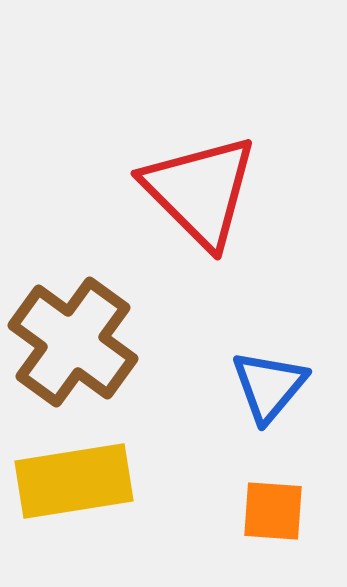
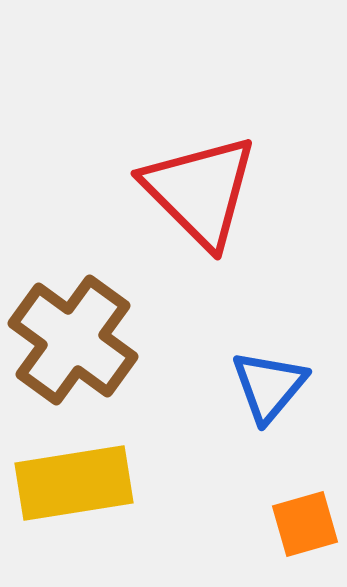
brown cross: moved 2 px up
yellow rectangle: moved 2 px down
orange square: moved 32 px right, 13 px down; rotated 20 degrees counterclockwise
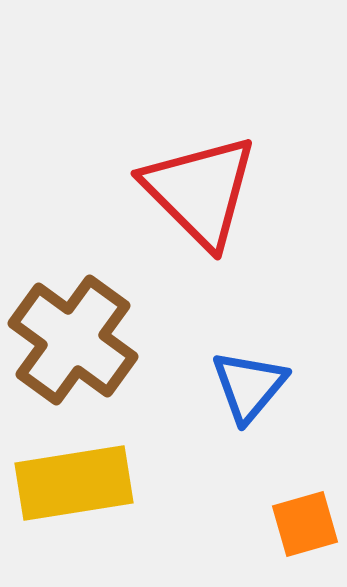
blue triangle: moved 20 px left
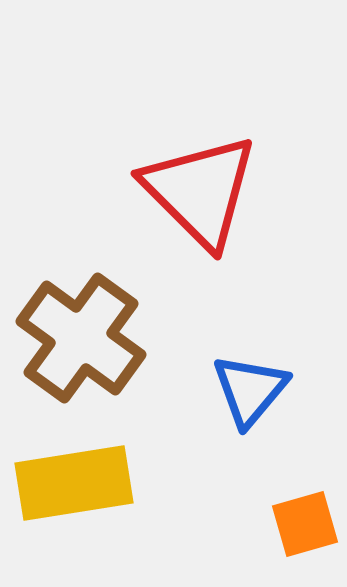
brown cross: moved 8 px right, 2 px up
blue triangle: moved 1 px right, 4 px down
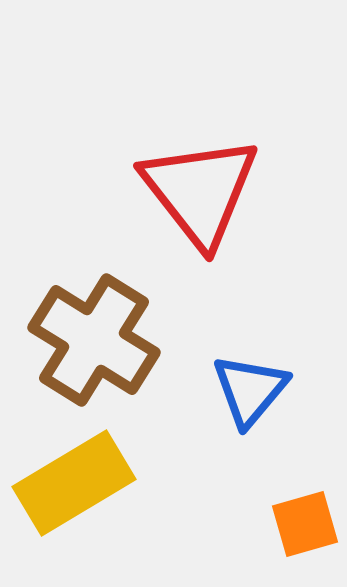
red triangle: rotated 7 degrees clockwise
brown cross: moved 13 px right, 2 px down; rotated 4 degrees counterclockwise
yellow rectangle: rotated 22 degrees counterclockwise
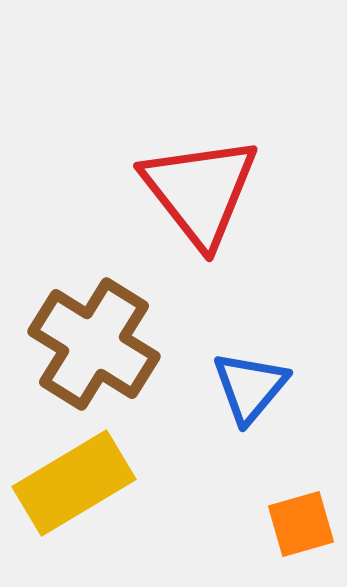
brown cross: moved 4 px down
blue triangle: moved 3 px up
orange square: moved 4 px left
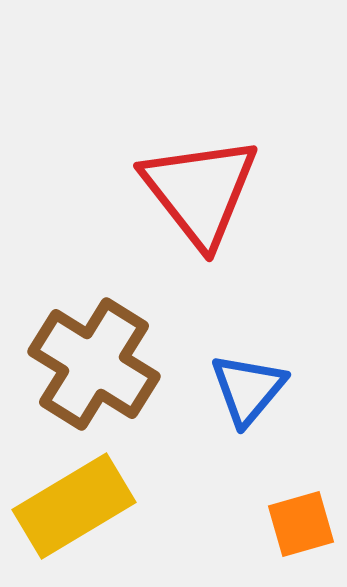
brown cross: moved 20 px down
blue triangle: moved 2 px left, 2 px down
yellow rectangle: moved 23 px down
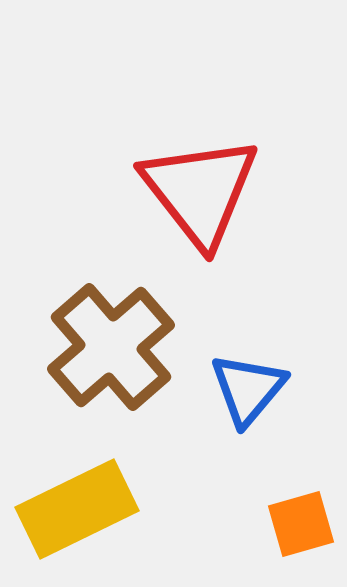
brown cross: moved 17 px right, 17 px up; rotated 17 degrees clockwise
yellow rectangle: moved 3 px right, 3 px down; rotated 5 degrees clockwise
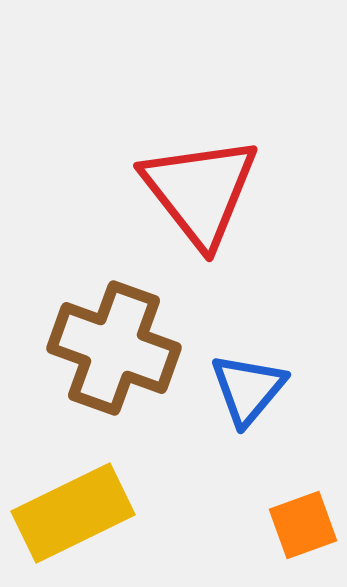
brown cross: moved 3 px right, 1 px down; rotated 29 degrees counterclockwise
yellow rectangle: moved 4 px left, 4 px down
orange square: moved 2 px right, 1 px down; rotated 4 degrees counterclockwise
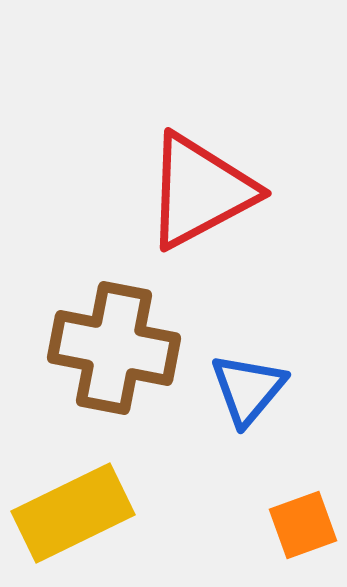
red triangle: rotated 40 degrees clockwise
brown cross: rotated 9 degrees counterclockwise
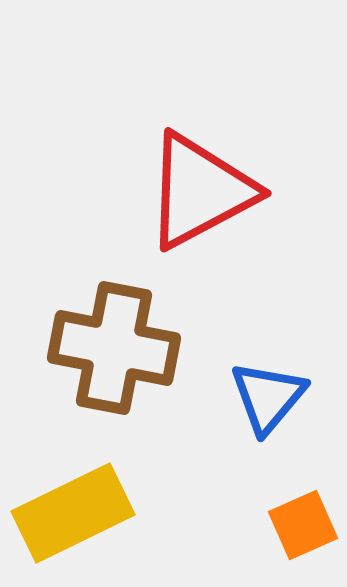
blue triangle: moved 20 px right, 8 px down
orange square: rotated 4 degrees counterclockwise
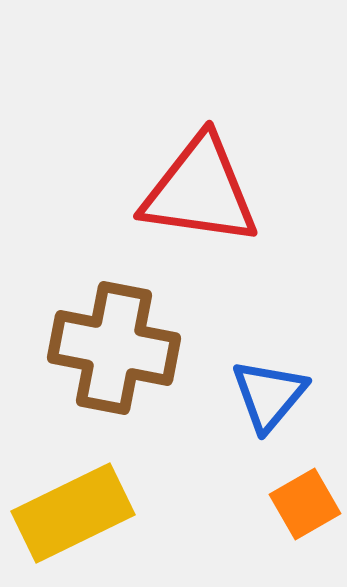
red triangle: rotated 36 degrees clockwise
blue triangle: moved 1 px right, 2 px up
orange square: moved 2 px right, 21 px up; rotated 6 degrees counterclockwise
